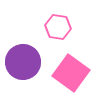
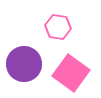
purple circle: moved 1 px right, 2 px down
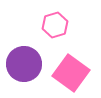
pink hexagon: moved 3 px left, 2 px up; rotated 25 degrees counterclockwise
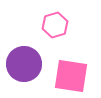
pink square: moved 3 px down; rotated 27 degrees counterclockwise
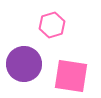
pink hexagon: moved 3 px left
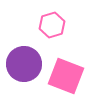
pink square: moved 5 px left; rotated 12 degrees clockwise
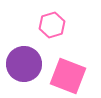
pink square: moved 2 px right
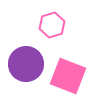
purple circle: moved 2 px right
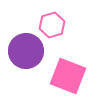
purple circle: moved 13 px up
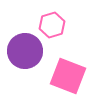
purple circle: moved 1 px left
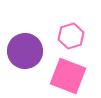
pink hexagon: moved 19 px right, 11 px down
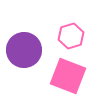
purple circle: moved 1 px left, 1 px up
